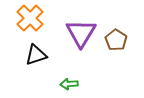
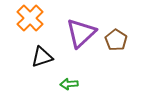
purple triangle: rotated 16 degrees clockwise
black triangle: moved 6 px right, 2 px down
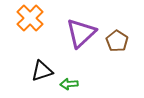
brown pentagon: moved 1 px right, 1 px down
black triangle: moved 14 px down
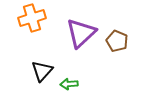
orange cross: moved 2 px right; rotated 28 degrees clockwise
brown pentagon: rotated 10 degrees counterclockwise
black triangle: rotated 30 degrees counterclockwise
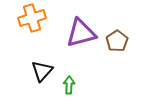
purple triangle: rotated 28 degrees clockwise
brown pentagon: rotated 15 degrees clockwise
green arrow: moved 1 px down; rotated 96 degrees clockwise
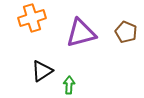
brown pentagon: moved 9 px right, 9 px up; rotated 15 degrees counterclockwise
black triangle: rotated 15 degrees clockwise
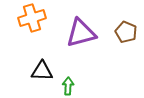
black triangle: rotated 35 degrees clockwise
green arrow: moved 1 px left, 1 px down
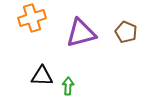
black triangle: moved 5 px down
